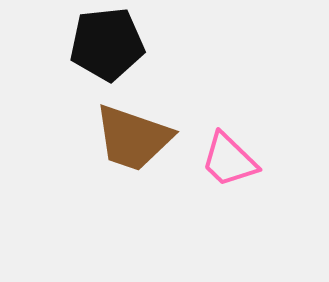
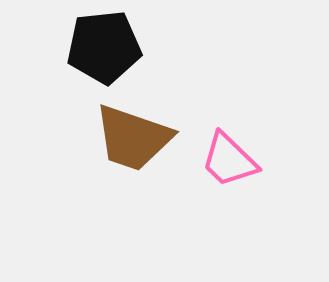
black pentagon: moved 3 px left, 3 px down
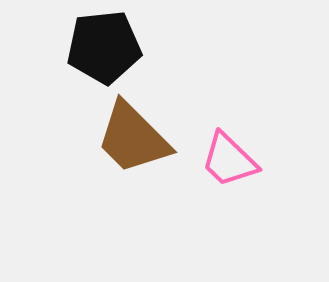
brown trapezoid: rotated 26 degrees clockwise
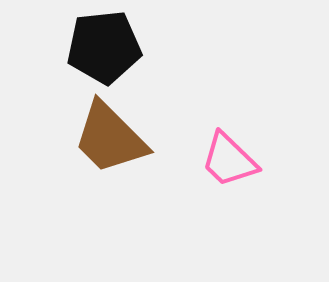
brown trapezoid: moved 23 px left
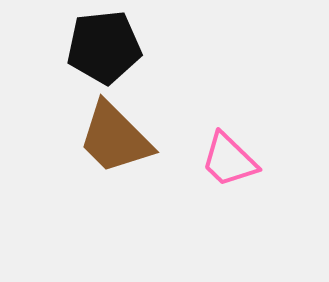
brown trapezoid: moved 5 px right
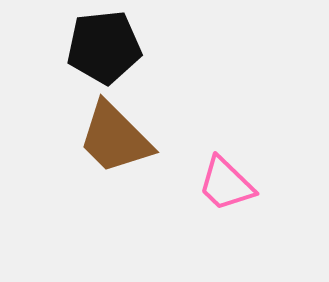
pink trapezoid: moved 3 px left, 24 px down
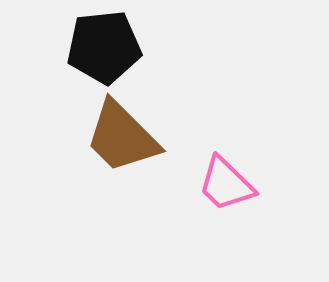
brown trapezoid: moved 7 px right, 1 px up
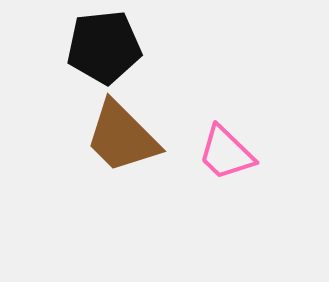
pink trapezoid: moved 31 px up
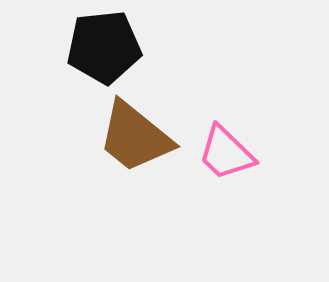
brown trapezoid: moved 13 px right; rotated 6 degrees counterclockwise
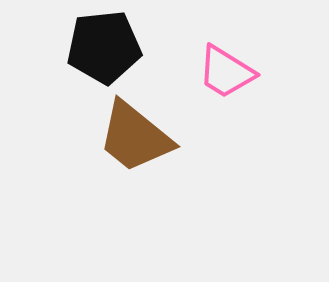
pink trapezoid: moved 81 px up; rotated 12 degrees counterclockwise
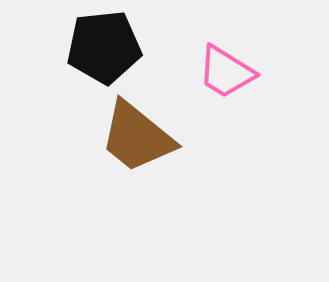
brown trapezoid: moved 2 px right
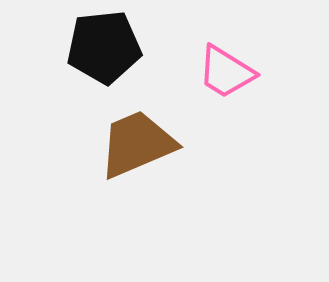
brown trapezoid: moved 7 px down; rotated 118 degrees clockwise
